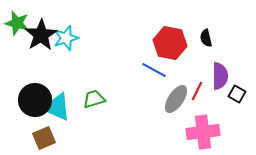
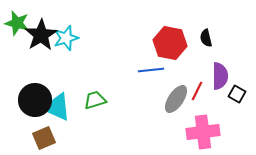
blue line: moved 3 px left; rotated 35 degrees counterclockwise
green trapezoid: moved 1 px right, 1 px down
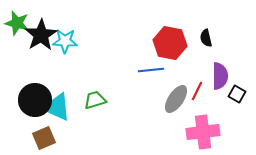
cyan star: moved 1 px left, 3 px down; rotated 20 degrees clockwise
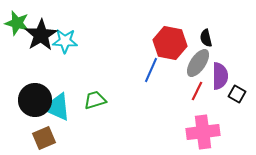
blue line: rotated 60 degrees counterclockwise
gray ellipse: moved 22 px right, 36 px up
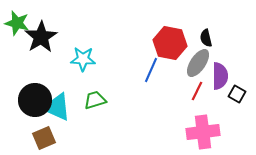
black star: moved 2 px down
cyan star: moved 18 px right, 18 px down
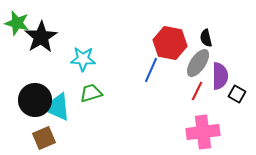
green trapezoid: moved 4 px left, 7 px up
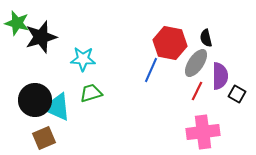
black star: rotated 16 degrees clockwise
gray ellipse: moved 2 px left
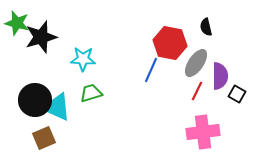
black semicircle: moved 11 px up
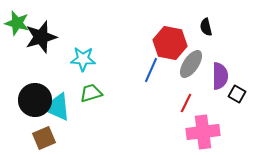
gray ellipse: moved 5 px left, 1 px down
red line: moved 11 px left, 12 px down
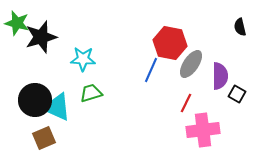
black semicircle: moved 34 px right
pink cross: moved 2 px up
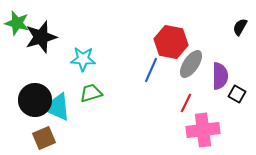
black semicircle: rotated 42 degrees clockwise
red hexagon: moved 1 px right, 1 px up
